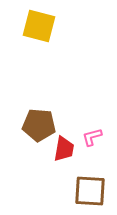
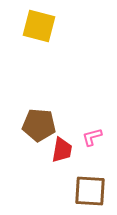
red trapezoid: moved 2 px left, 1 px down
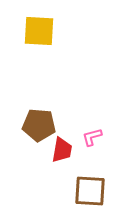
yellow square: moved 5 px down; rotated 12 degrees counterclockwise
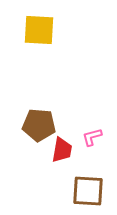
yellow square: moved 1 px up
brown square: moved 2 px left
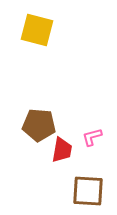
yellow square: moved 2 px left; rotated 12 degrees clockwise
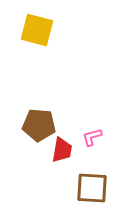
brown square: moved 4 px right, 3 px up
